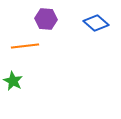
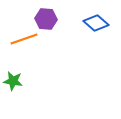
orange line: moved 1 px left, 7 px up; rotated 12 degrees counterclockwise
green star: rotated 18 degrees counterclockwise
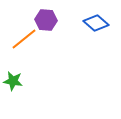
purple hexagon: moved 1 px down
orange line: rotated 20 degrees counterclockwise
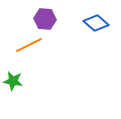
purple hexagon: moved 1 px left, 1 px up
orange line: moved 5 px right, 6 px down; rotated 12 degrees clockwise
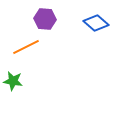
orange line: moved 3 px left, 2 px down
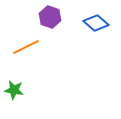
purple hexagon: moved 5 px right, 2 px up; rotated 15 degrees clockwise
green star: moved 1 px right, 9 px down
